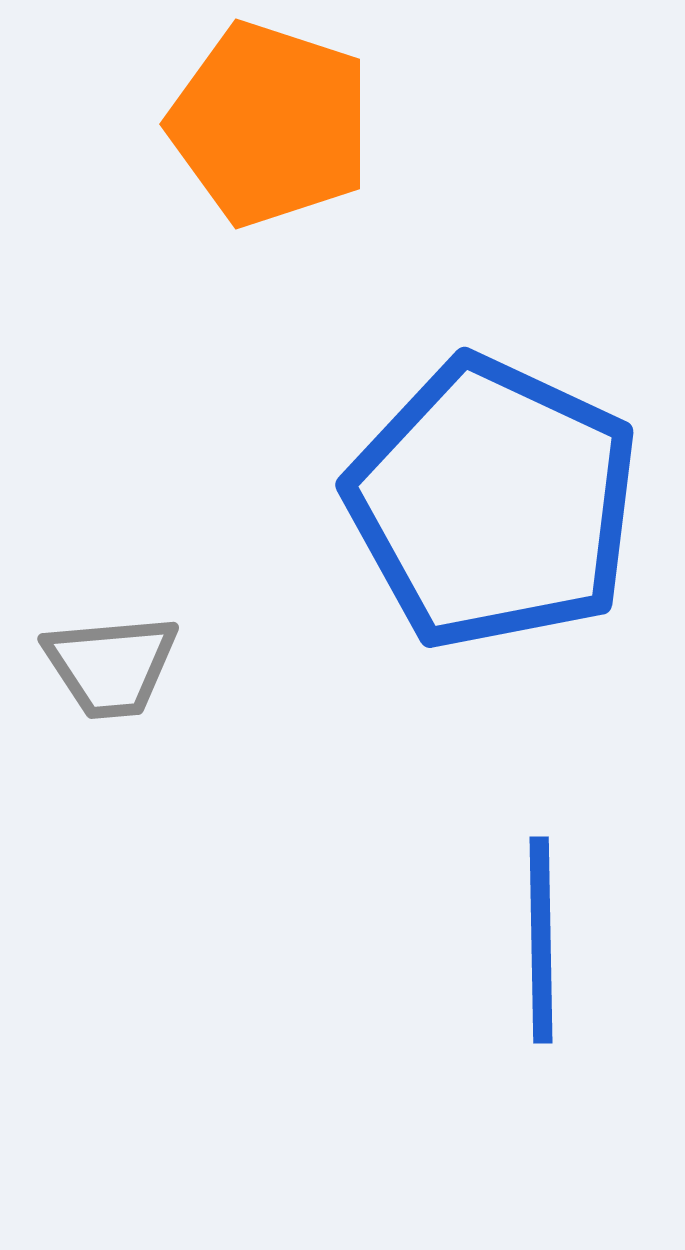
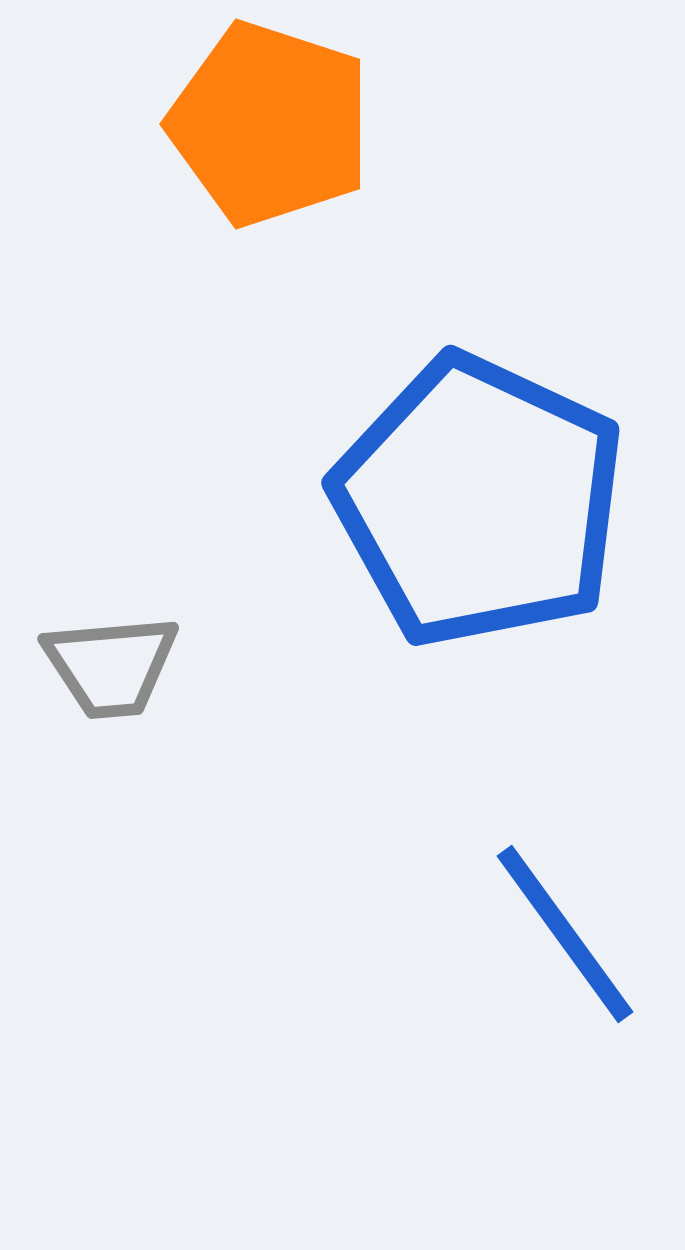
blue pentagon: moved 14 px left, 2 px up
blue line: moved 24 px right, 6 px up; rotated 35 degrees counterclockwise
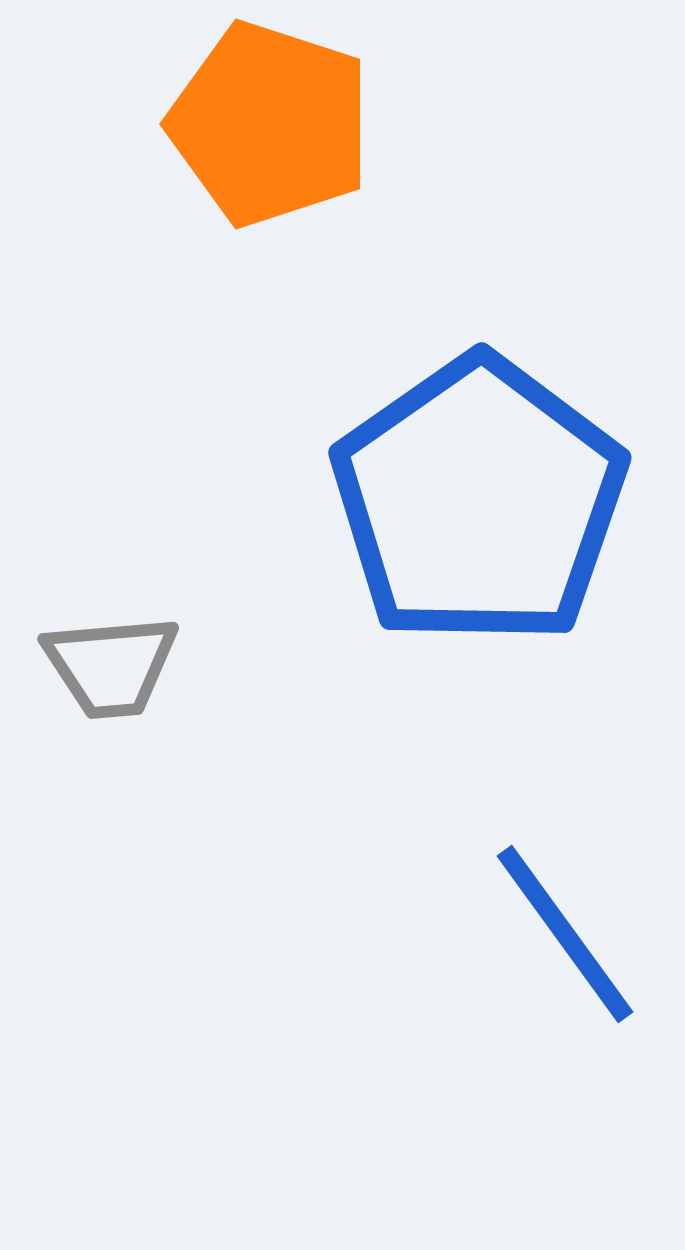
blue pentagon: rotated 12 degrees clockwise
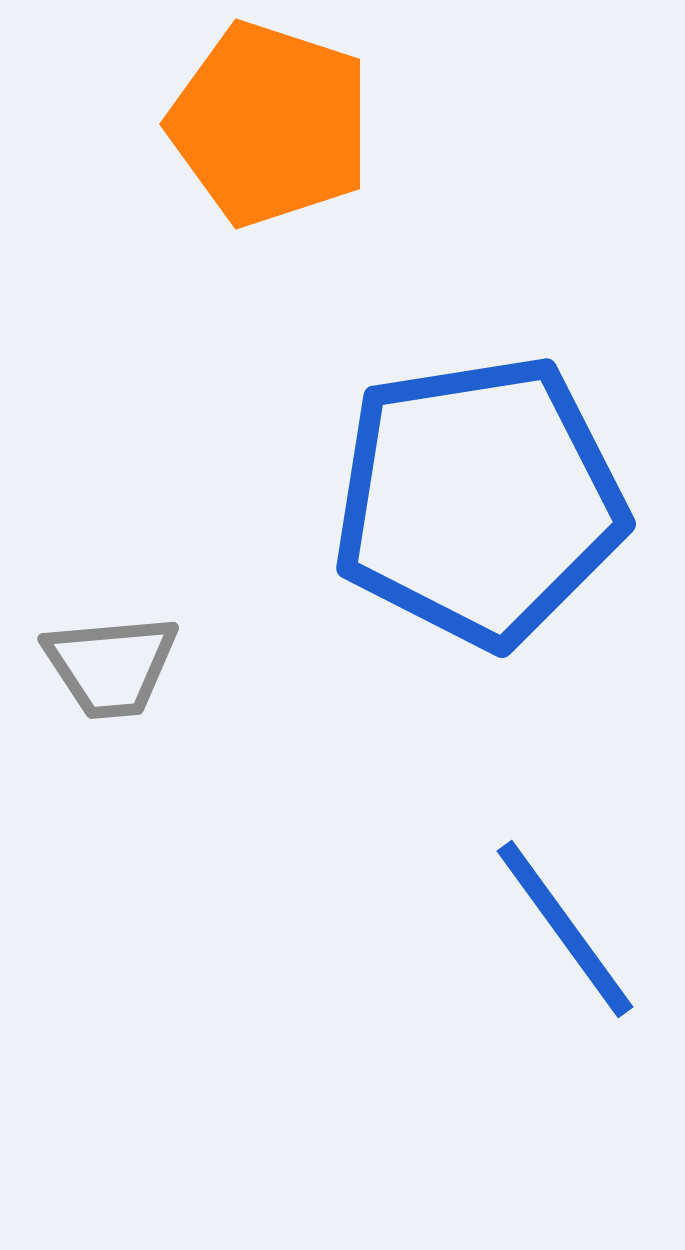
blue pentagon: rotated 26 degrees clockwise
blue line: moved 5 px up
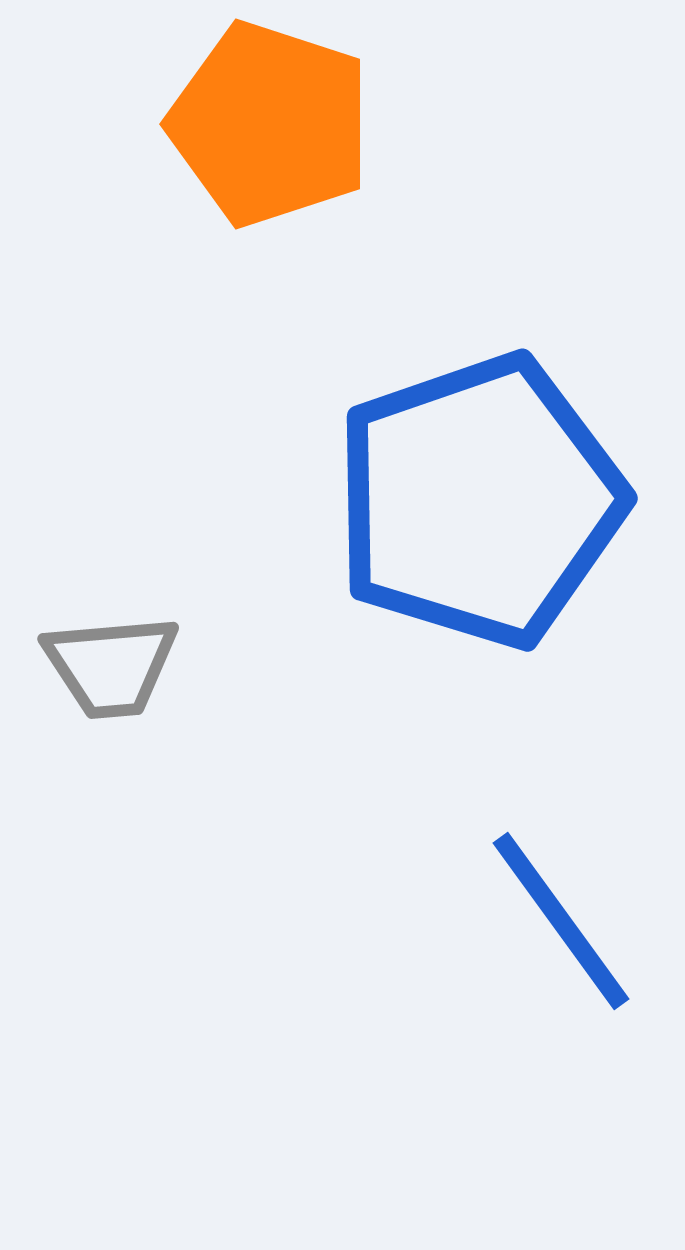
blue pentagon: rotated 10 degrees counterclockwise
blue line: moved 4 px left, 8 px up
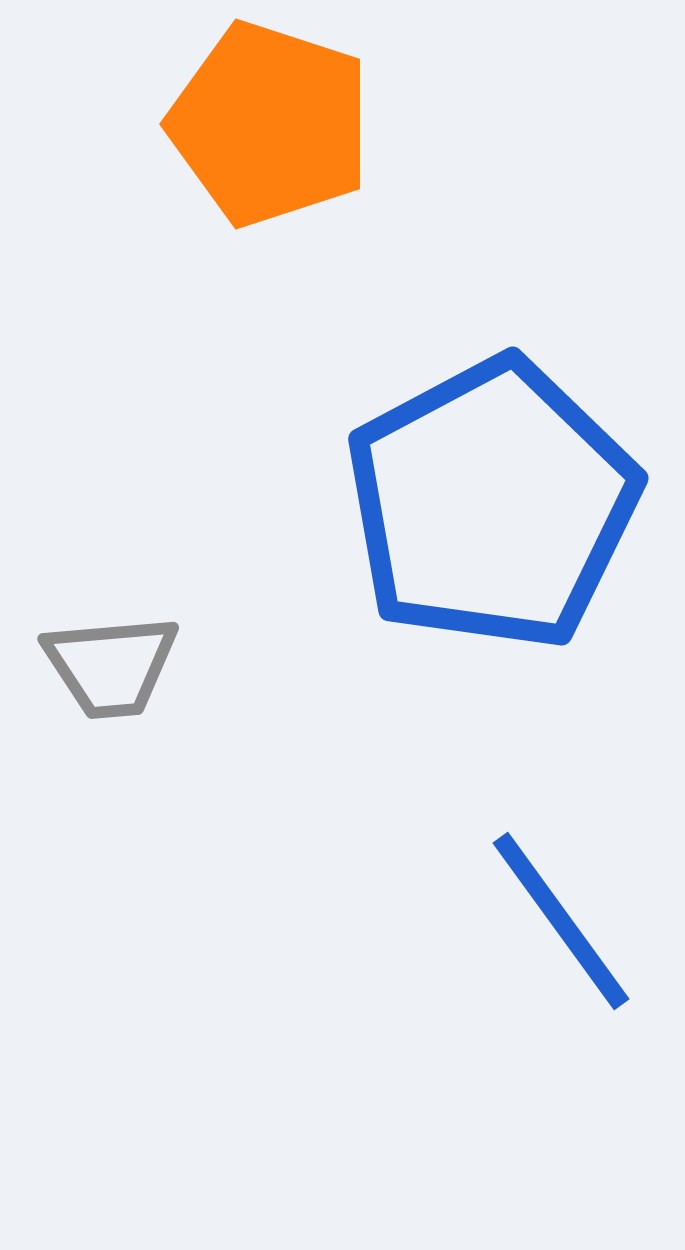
blue pentagon: moved 13 px right, 3 px down; rotated 9 degrees counterclockwise
